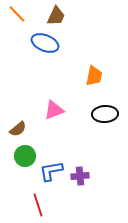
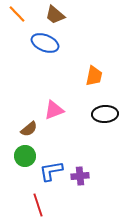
brown trapezoid: moved 1 px left, 1 px up; rotated 105 degrees clockwise
brown semicircle: moved 11 px right
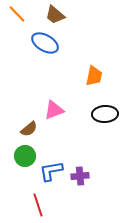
blue ellipse: rotated 8 degrees clockwise
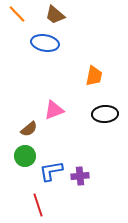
blue ellipse: rotated 20 degrees counterclockwise
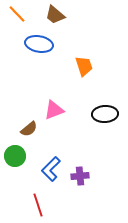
blue ellipse: moved 6 px left, 1 px down
orange trapezoid: moved 10 px left, 10 px up; rotated 30 degrees counterclockwise
green circle: moved 10 px left
blue L-shape: moved 2 px up; rotated 35 degrees counterclockwise
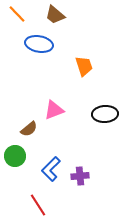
red line: rotated 15 degrees counterclockwise
